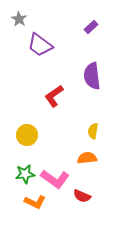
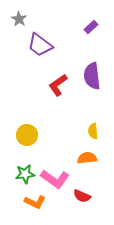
red L-shape: moved 4 px right, 11 px up
yellow semicircle: rotated 14 degrees counterclockwise
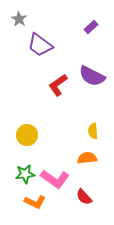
purple semicircle: rotated 56 degrees counterclockwise
red semicircle: moved 2 px right, 1 px down; rotated 24 degrees clockwise
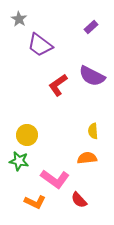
green star: moved 6 px left, 13 px up; rotated 18 degrees clockwise
red semicircle: moved 5 px left, 3 px down
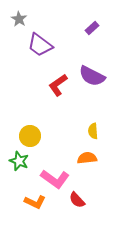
purple rectangle: moved 1 px right, 1 px down
yellow circle: moved 3 px right, 1 px down
green star: rotated 12 degrees clockwise
red semicircle: moved 2 px left
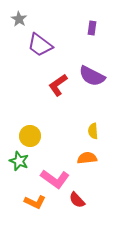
purple rectangle: rotated 40 degrees counterclockwise
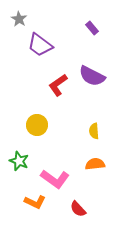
purple rectangle: rotated 48 degrees counterclockwise
yellow semicircle: moved 1 px right
yellow circle: moved 7 px right, 11 px up
orange semicircle: moved 8 px right, 6 px down
red semicircle: moved 1 px right, 9 px down
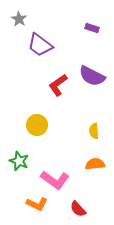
purple rectangle: rotated 32 degrees counterclockwise
pink L-shape: moved 1 px down
orange L-shape: moved 2 px right, 2 px down
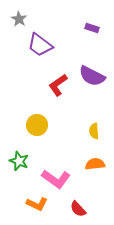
pink L-shape: moved 1 px right, 1 px up
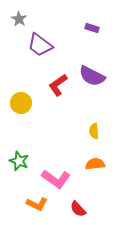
yellow circle: moved 16 px left, 22 px up
